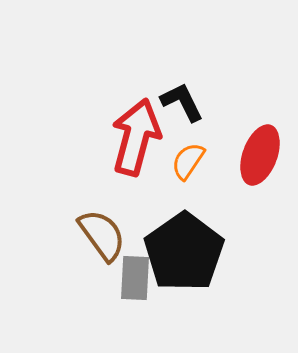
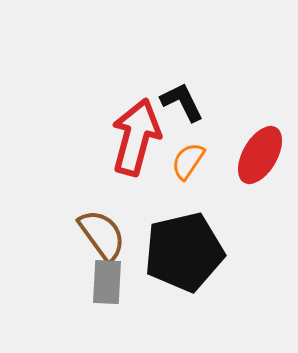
red ellipse: rotated 10 degrees clockwise
black pentagon: rotated 22 degrees clockwise
gray rectangle: moved 28 px left, 4 px down
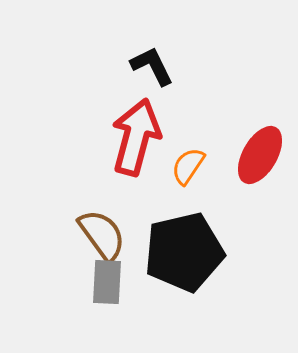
black L-shape: moved 30 px left, 36 px up
orange semicircle: moved 5 px down
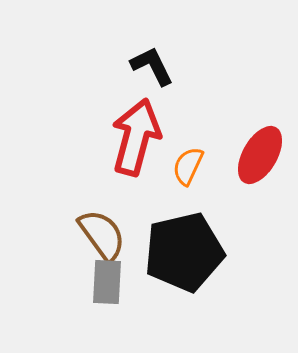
orange semicircle: rotated 9 degrees counterclockwise
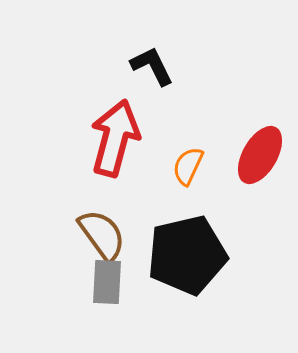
red arrow: moved 21 px left, 1 px down
black pentagon: moved 3 px right, 3 px down
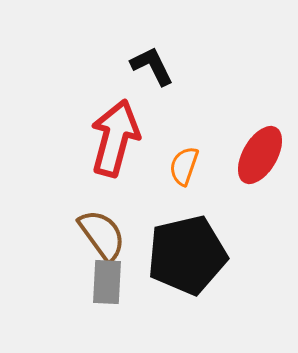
orange semicircle: moved 4 px left; rotated 6 degrees counterclockwise
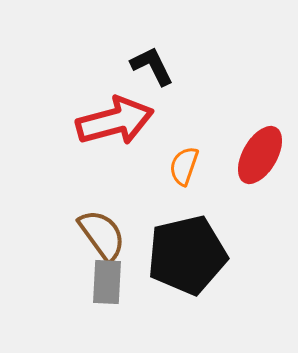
red arrow: moved 17 px up; rotated 60 degrees clockwise
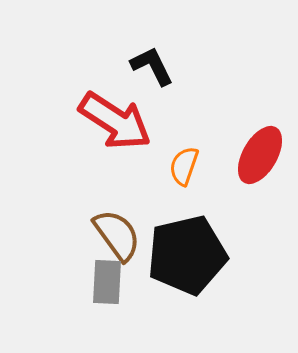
red arrow: rotated 48 degrees clockwise
brown semicircle: moved 15 px right
